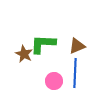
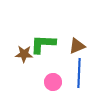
brown star: rotated 24 degrees counterclockwise
blue line: moved 4 px right
pink circle: moved 1 px left, 1 px down
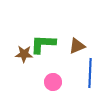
blue line: moved 11 px right
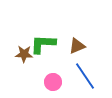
blue line: moved 5 px left, 3 px down; rotated 36 degrees counterclockwise
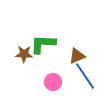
brown triangle: moved 10 px down
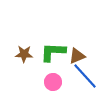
green L-shape: moved 10 px right, 8 px down
blue line: rotated 8 degrees counterclockwise
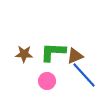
brown triangle: moved 2 px left
blue line: moved 1 px left, 1 px up
pink circle: moved 6 px left, 1 px up
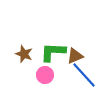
brown star: rotated 18 degrees clockwise
pink circle: moved 2 px left, 6 px up
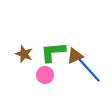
green L-shape: rotated 8 degrees counterclockwise
blue line: moved 5 px right, 5 px up
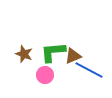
brown triangle: moved 2 px left
blue line: rotated 20 degrees counterclockwise
